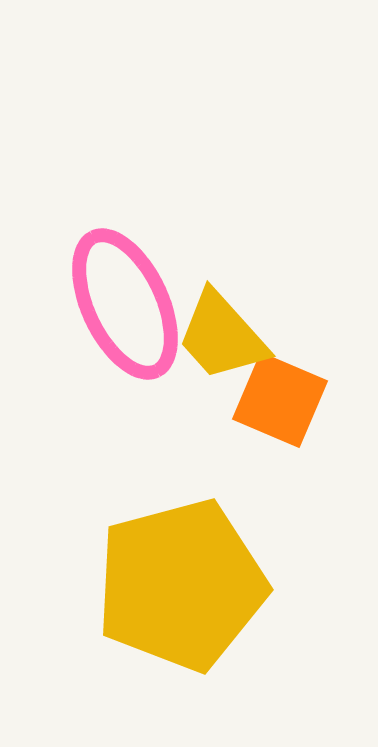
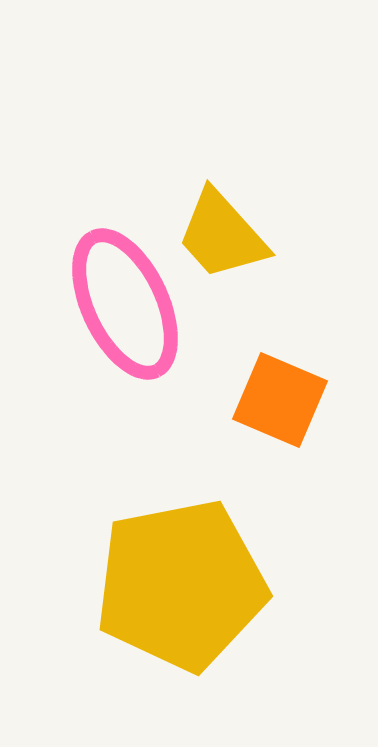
yellow trapezoid: moved 101 px up
yellow pentagon: rotated 4 degrees clockwise
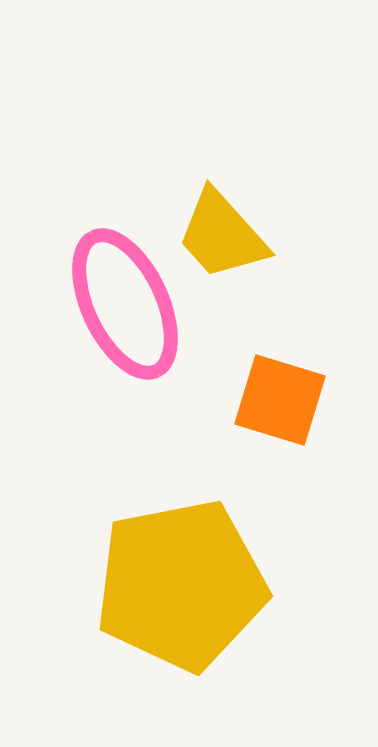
orange square: rotated 6 degrees counterclockwise
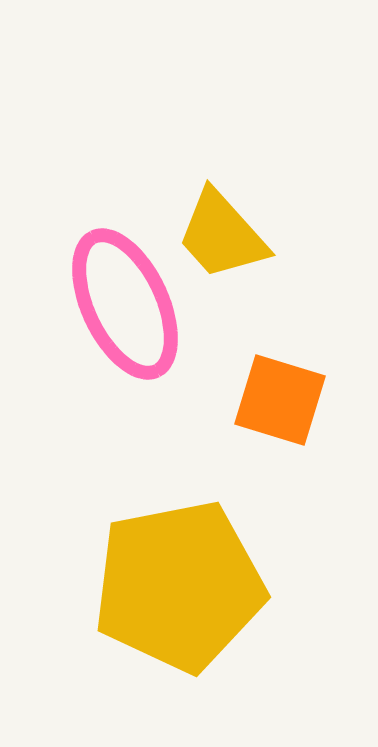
yellow pentagon: moved 2 px left, 1 px down
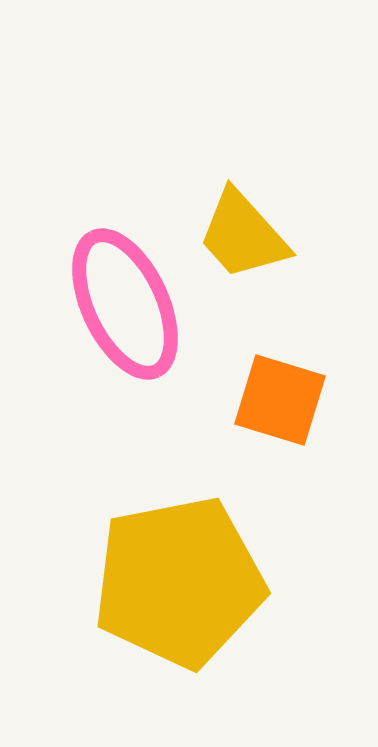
yellow trapezoid: moved 21 px right
yellow pentagon: moved 4 px up
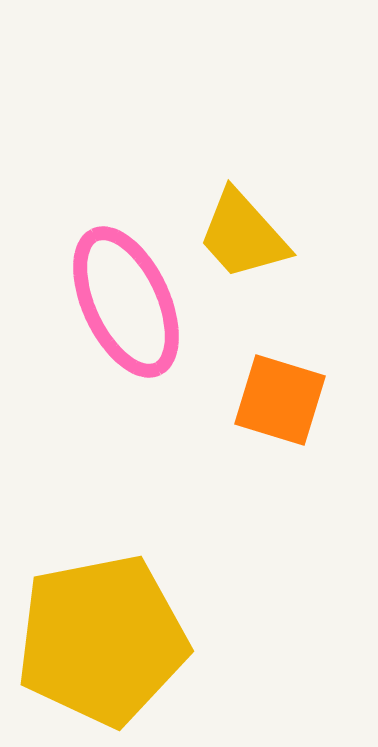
pink ellipse: moved 1 px right, 2 px up
yellow pentagon: moved 77 px left, 58 px down
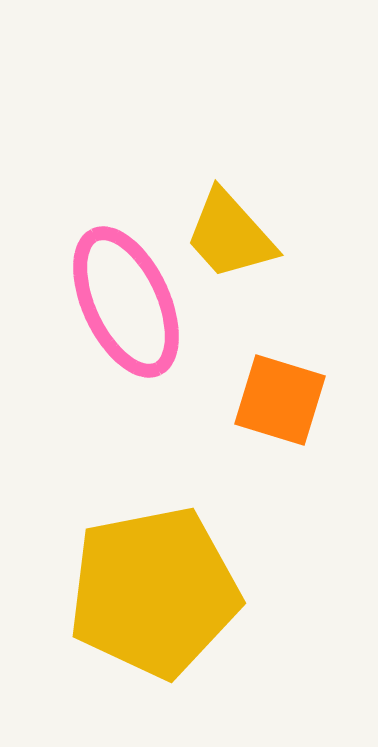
yellow trapezoid: moved 13 px left
yellow pentagon: moved 52 px right, 48 px up
